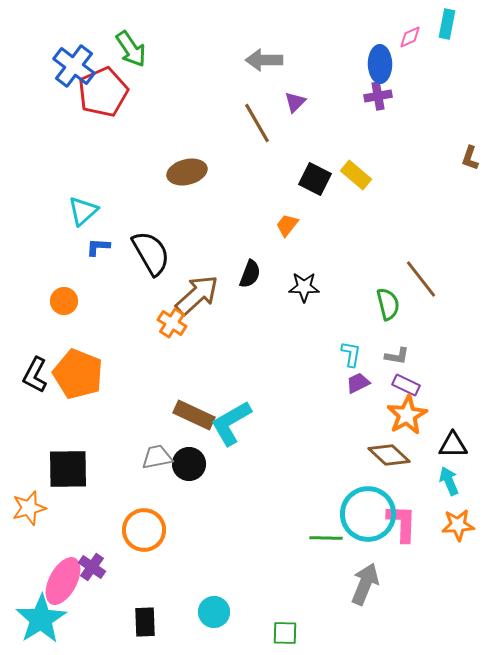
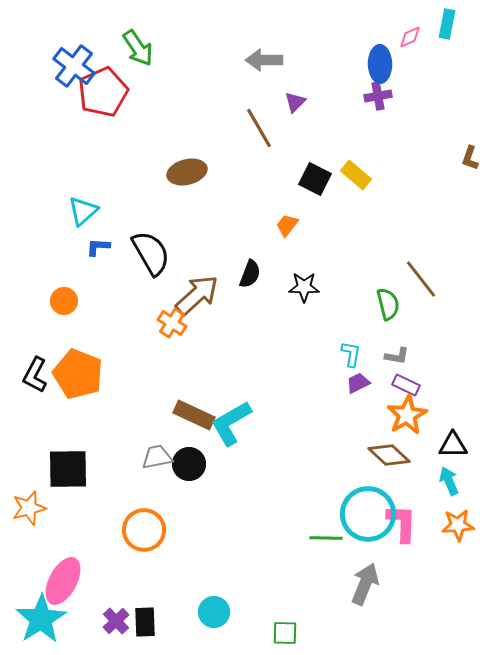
green arrow at (131, 49): moved 7 px right, 1 px up
brown line at (257, 123): moved 2 px right, 5 px down
purple cross at (92, 567): moved 24 px right, 54 px down; rotated 12 degrees clockwise
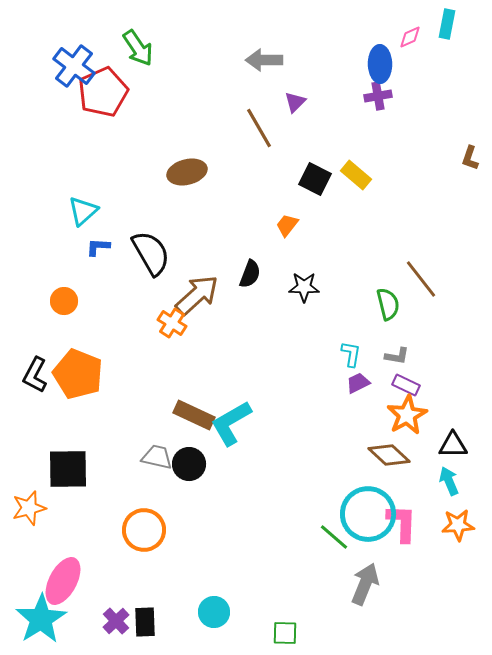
gray trapezoid at (157, 457): rotated 24 degrees clockwise
green line at (326, 538): moved 8 px right, 1 px up; rotated 40 degrees clockwise
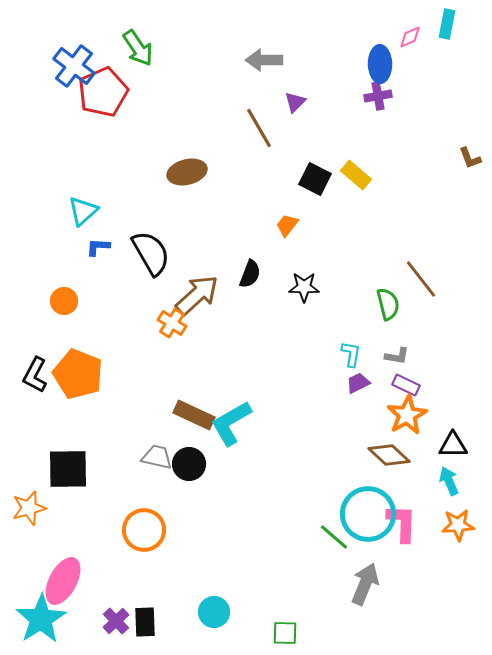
brown L-shape at (470, 158): rotated 40 degrees counterclockwise
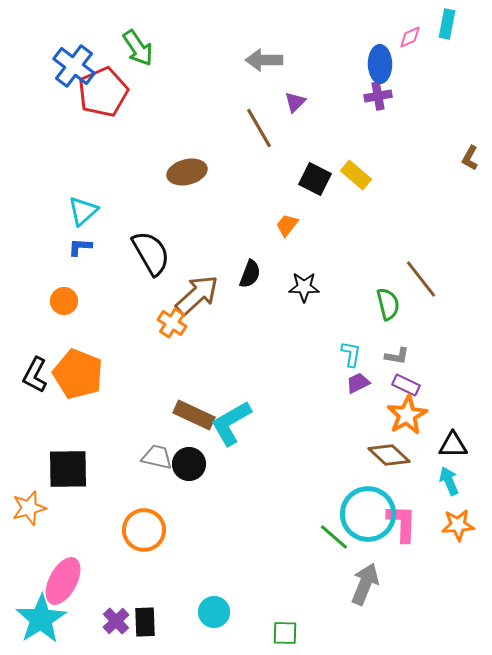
brown L-shape at (470, 158): rotated 50 degrees clockwise
blue L-shape at (98, 247): moved 18 px left
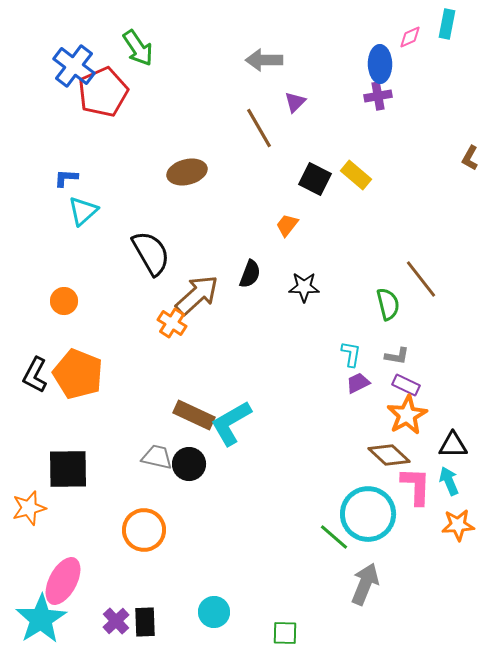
blue L-shape at (80, 247): moved 14 px left, 69 px up
pink L-shape at (402, 523): moved 14 px right, 37 px up
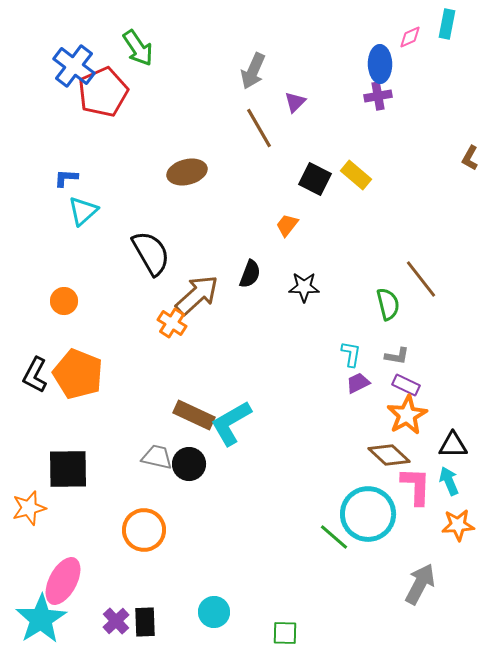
gray arrow at (264, 60): moved 11 px left, 11 px down; rotated 66 degrees counterclockwise
gray arrow at (365, 584): moved 55 px right; rotated 6 degrees clockwise
